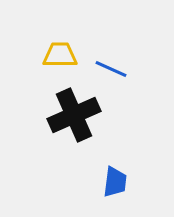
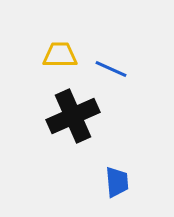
black cross: moved 1 px left, 1 px down
blue trapezoid: moved 2 px right; rotated 12 degrees counterclockwise
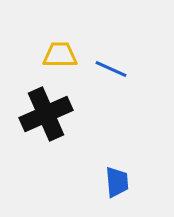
black cross: moved 27 px left, 2 px up
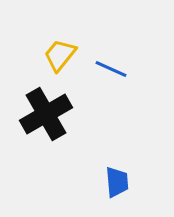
yellow trapezoid: rotated 51 degrees counterclockwise
black cross: rotated 6 degrees counterclockwise
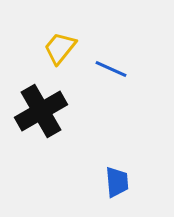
yellow trapezoid: moved 7 px up
black cross: moved 5 px left, 3 px up
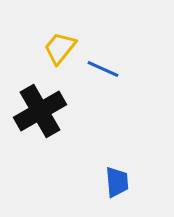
blue line: moved 8 px left
black cross: moved 1 px left
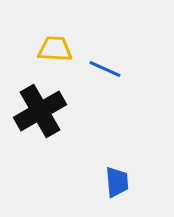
yellow trapezoid: moved 5 px left, 1 px down; rotated 54 degrees clockwise
blue line: moved 2 px right
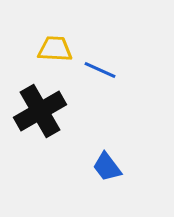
blue line: moved 5 px left, 1 px down
blue trapezoid: moved 10 px left, 15 px up; rotated 148 degrees clockwise
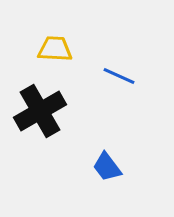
blue line: moved 19 px right, 6 px down
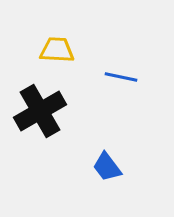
yellow trapezoid: moved 2 px right, 1 px down
blue line: moved 2 px right, 1 px down; rotated 12 degrees counterclockwise
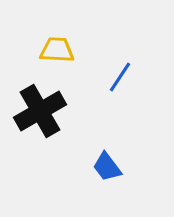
blue line: moved 1 px left; rotated 68 degrees counterclockwise
